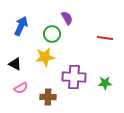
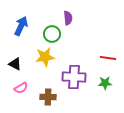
purple semicircle: moved 1 px right; rotated 24 degrees clockwise
red line: moved 3 px right, 20 px down
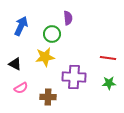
green star: moved 4 px right
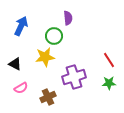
green circle: moved 2 px right, 2 px down
red line: moved 1 px right, 2 px down; rotated 49 degrees clockwise
purple cross: rotated 20 degrees counterclockwise
brown cross: rotated 28 degrees counterclockwise
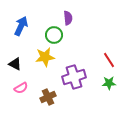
green circle: moved 1 px up
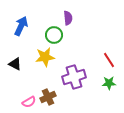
pink semicircle: moved 8 px right, 14 px down
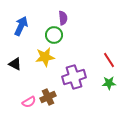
purple semicircle: moved 5 px left
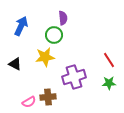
brown cross: rotated 21 degrees clockwise
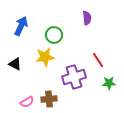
purple semicircle: moved 24 px right
red line: moved 11 px left
brown cross: moved 1 px right, 2 px down
pink semicircle: moved 2 px left
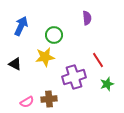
green star: moved 2 px left, 1 px down; rotated 16 degrees counterclockwise
